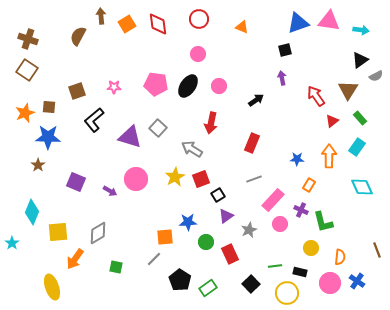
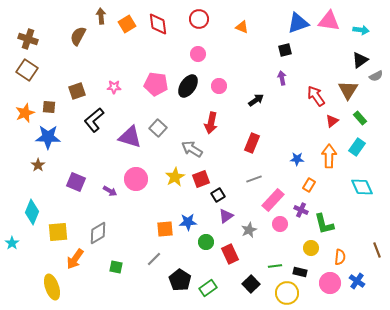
green L-shape at (323, 222): moved 1 px right, 2 px down
orange square at (165, 237): moved 8 px up
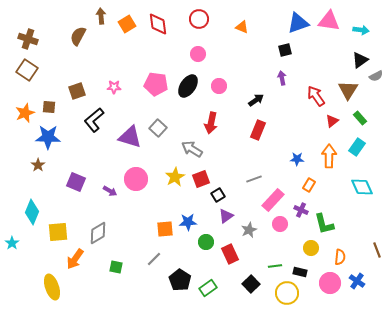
red rectangle at (252, 143): moved 6 px right, 13 px up
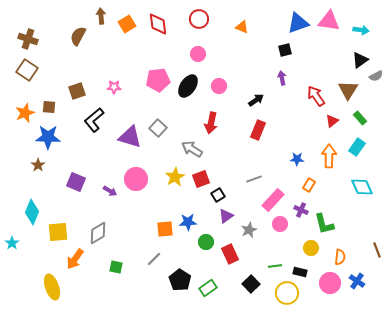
pink pentagon at (156, 84): moved 2 px right, 4 px up; rotated 15 degrees counterclockwise
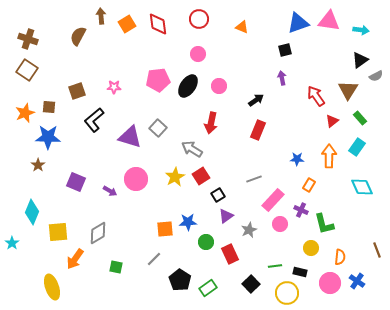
red square at (201, 179): moved 3 px up; rotated 12 degrees counterclockwise
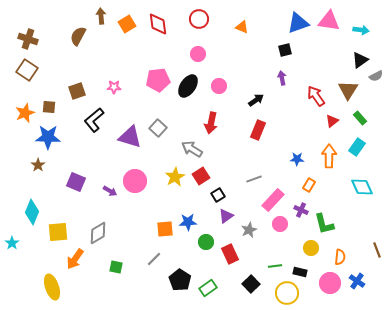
pink circle at (136, 179): moved 1 px left, 2 px down
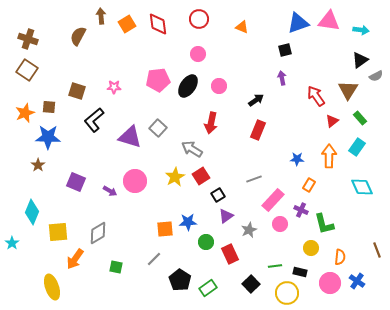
brown square at (77, 91): rotated 36 degrees clockwise
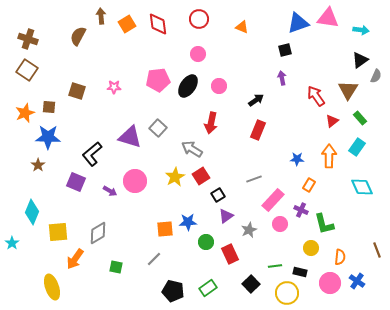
pink triangle at (329, 21): moved 1 px left, 3 px up
gray semicircle at (376, 76): rotated 40 degrees counterclockwise
black L-shape at (94, 120): moved 2 px left, 34 px down
black pentagon at (180, 280): moved 7 px left, 11 px down; rotated 20 degrees counterclockwise
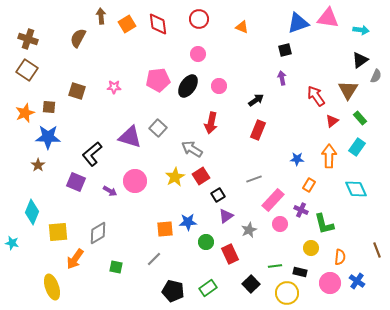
brown semicircle at (78, 36): moved 2 px down
cyan diamond at (362, 187): moved 6 px left, 2 px down
cyan star at (12, 243): rotated 24 degrees counterclockwise
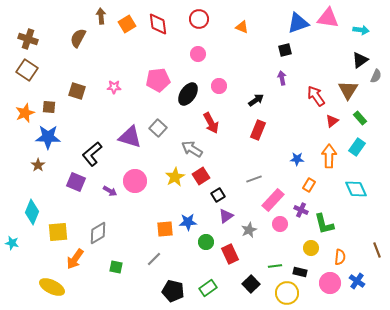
black ellipse at (188, 86): moved 8 px down
red arrow at (211, 123): rotated 40 degrees counterclockwise
yellow ellipse at (52, 287): rotated 45 degrees counterclockwise
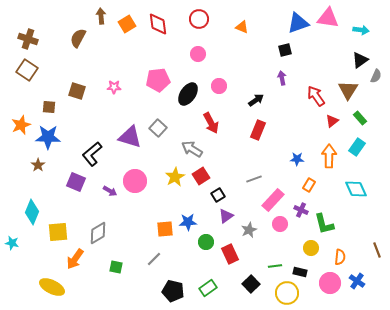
orange star at (25, 113): moved 4 px left, 12 px down
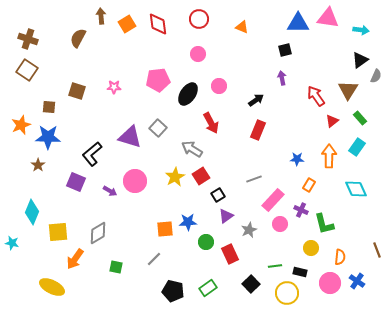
blue triangle at (298, 23): rotated 20 degrees clockwise
